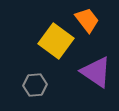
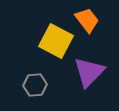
yellow square: rotated 8 degrees counterclockwise
purple triangle: moved 7 px left; rotated 40 degrees clockwise
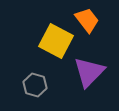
gray hexagon: rotated 20 degrees clockwise
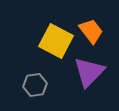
orange trapezoid: moved 4 px right, 11 px down
gray hexagon: rotated 25 degrees counterclockwise
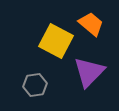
orange trapezoid: moved 7 px up; rotated 12 degrees counterclockwise
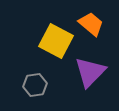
purple triangle: moved 1 px right
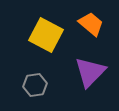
yellow square: moved 10 px left, 6 px up
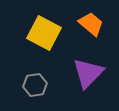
yellow square: moved 2 px left, 2 px up
purple triangle: moved 2 px left, 1 px down
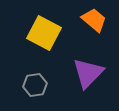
orange trapezoid: moved 3 px right, 4 px up
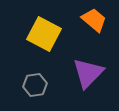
yellow square: moved 1 px down
